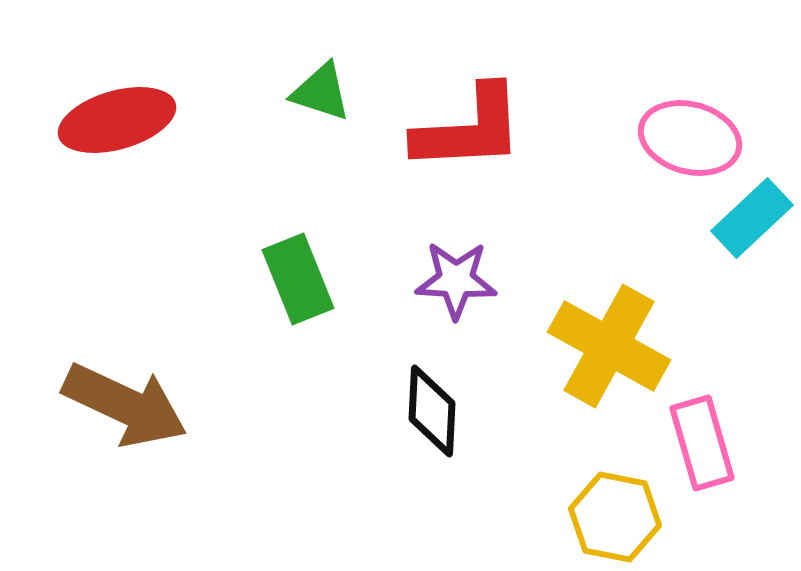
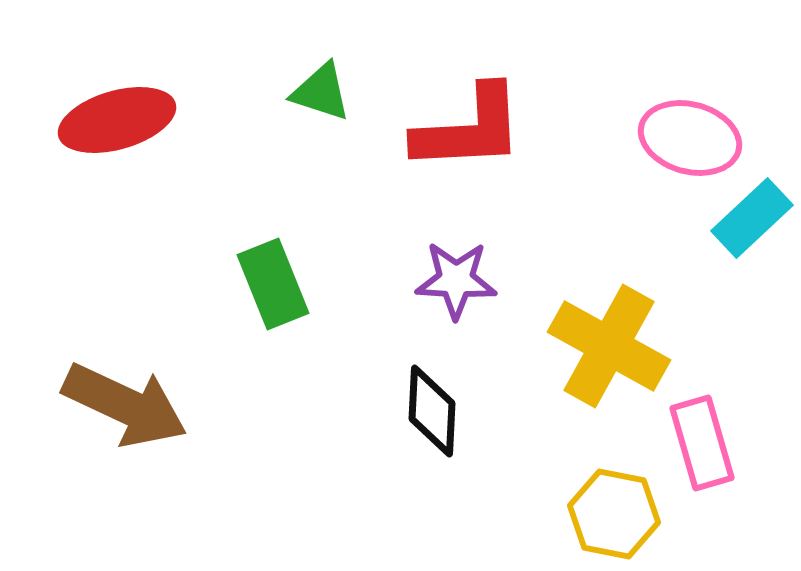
green rectangle: moved 25 px left, 5 px down
yellow hexagon: moved 1 px left, 3 px up
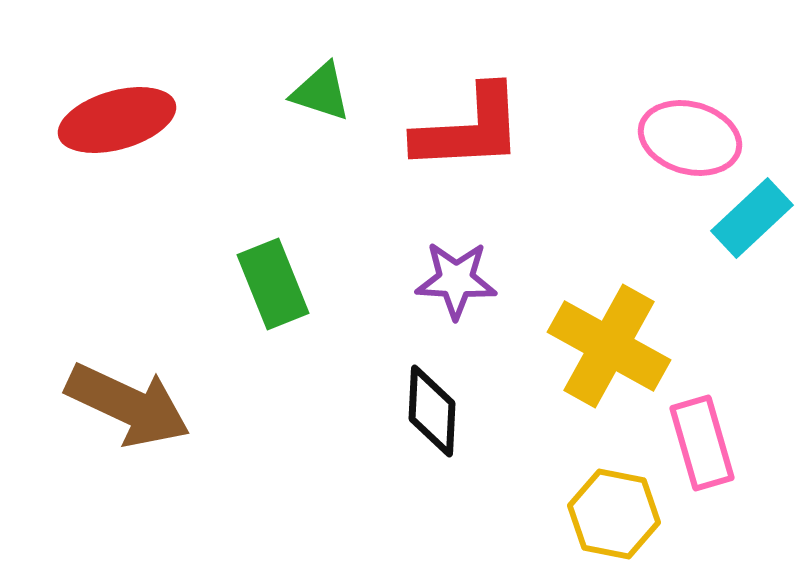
brown arrow: moved 3 px right
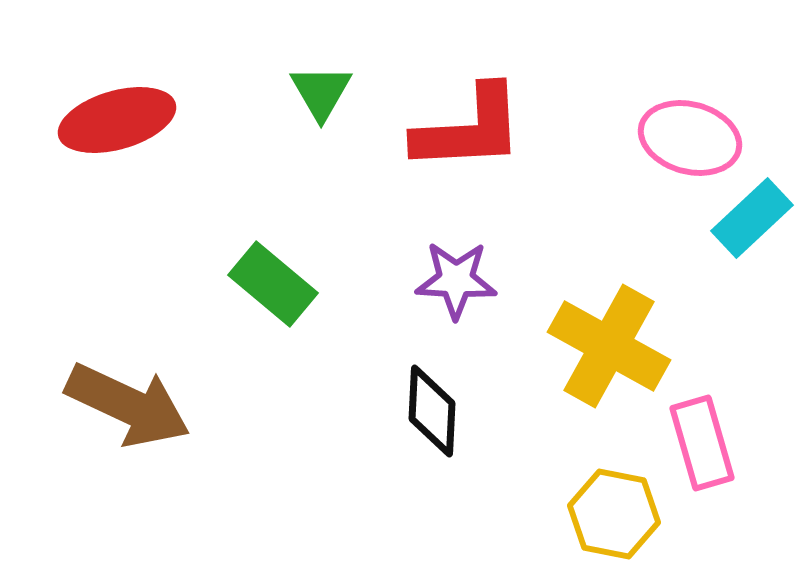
green triangle: rotated 42 degrees clockwise
green rectangle: rotated 28 degrees counterclockwise
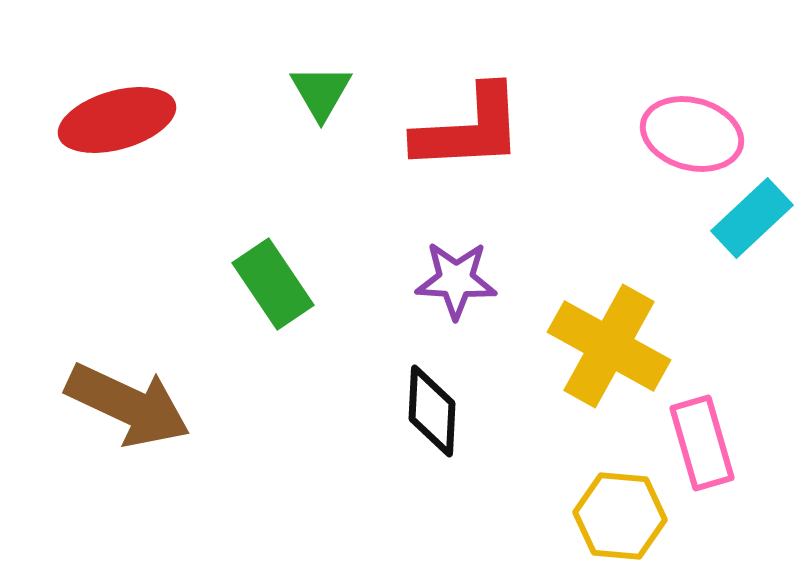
pink ellipse: moved 2 px right, 4 px up
green rectangle: rotated 16 degrees clockwise
yellow hexagon: moved 6 px right, 2 px down; rotated 6 degrees counterclockwise
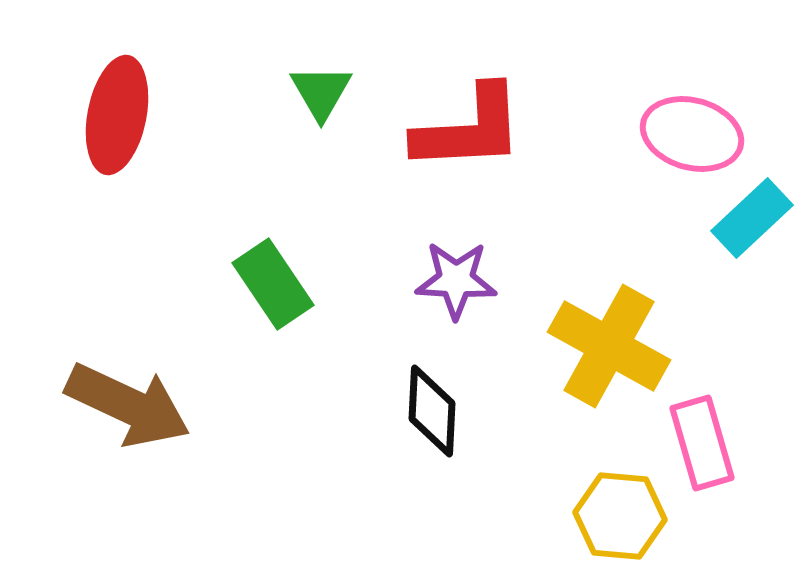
red ellipse: moved 5 px up; rotated 63 degrees counterclockwise
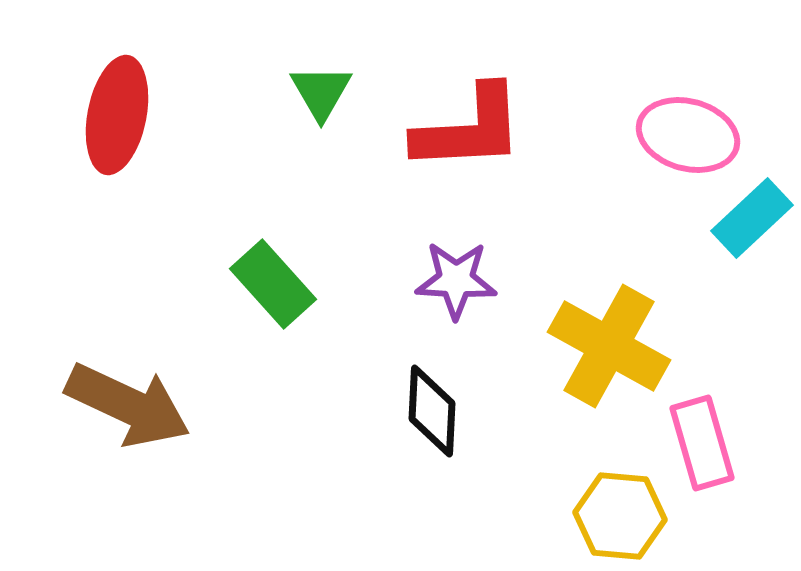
pink ellipse: moved 4 px left, 1 px down
green rectangle: rotated 8 degrees counterclockwise
